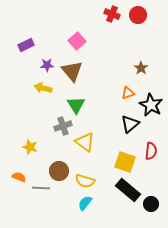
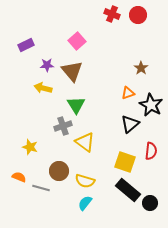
gray line: rotated 12 degrees clockwise
black circle: moved 1 px left, 1 px up
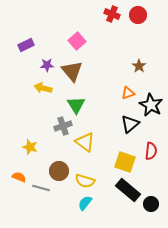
brown star: moved 2 px left, 2 px up
black circle: moved 1 px right, 1 px down
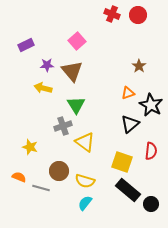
yellow square: moved 3 px left
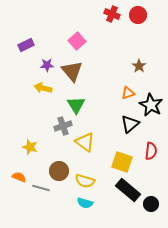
cyan semicircle: rotated 112 degrees counterclockwise
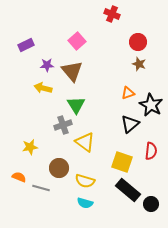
red circle: moved 27 px down
brown star: moved 2 px up; rotated 16 degrees counterclockwise
gray cross: moved 1 px up
yellow star: rotated 28 degrees counterclockwise
brown circle: moved 3 px up
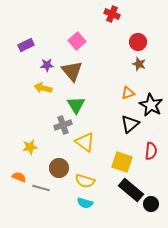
black rectangle: moved 3 px right
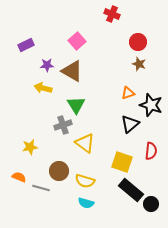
brown triangle: rotated 20 degrees counterclockwise
black star: rotated 10 degrees counterclockwise
yellow triangle: moved 1 px down
brown circle: moved 3 px down
cyan semicircle: moved 1 px right
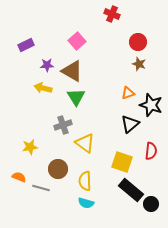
green triangle: moved 8 px up
brown circle: moved 1 px left, 2 px up
yellow semicircle: rotated 72 degrees clockwise
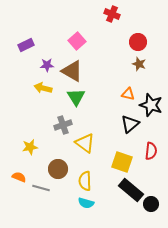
orange triangle: moved 1 px down; rotated 32 degrees clockwise
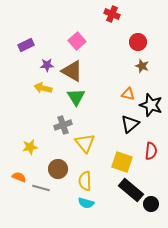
brown star: moved 3 px right, 2 px down
yellow triangle: rotated 15 degrees clockwise
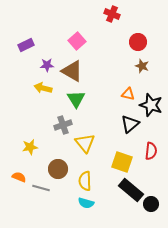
green triangle: moved 2 px down
